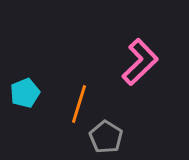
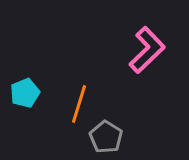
pink L-shape: moved 7 px right, 12 px up
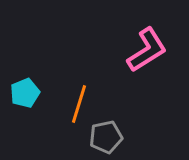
pink L-shape: rotated 12 degrees clockwise
gray pentagon: rotated 28 degrees clockwise
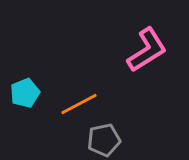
orange line: rotated 45 degrees clockwise
gray pentagon: moved 2 px left, 3 px down
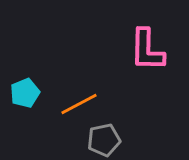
pink L-shape: rotated 123 degrees clockwise
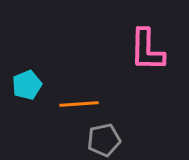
cyan pentagon: moved 2 px right, 8 px up
orange line: rotated 24 degrees clockwise
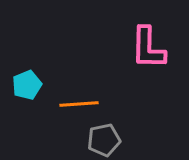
pink L-shape: moved 1 px right, 2 px up
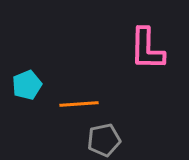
pink L-shape: moved 1 px left, 1 px down
